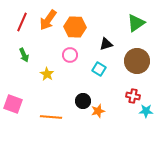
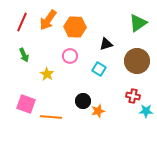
green triangle: moved 2 px right
pink circle: moved 1 px down
pink square: moved 13 px right
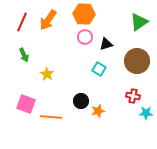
green triangle: moved 1 px right, 1 px up
orange hexagon: moved 9 px right, 13 px up
pink circle: moved 15 px right, 19 px up
black circle: moved 2 px left
cyan star: moved 2 px down
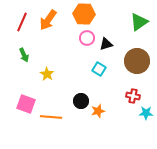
pink circle: moved 2 px right, 1 px down
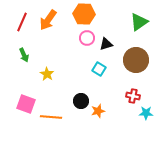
brown circle: moved 1 px left, 1 px up
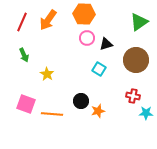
orange line: moved 1 px right, 3 px up
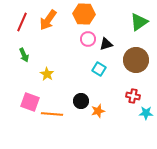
pink circle: moved 1 px right, 1 px down
pink square: moved 4 px right, 2 px up
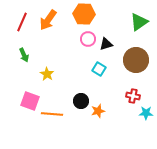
pink square: moved 1 px up
